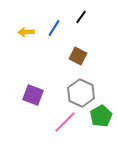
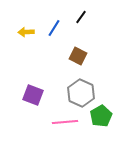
pink line: rotated 40 degrees clockwise
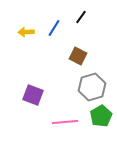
gray hexagon: moved 11 px right, 6 px up; rotated 20 degrees clockwise
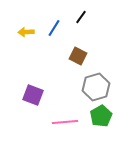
gray hexagon: moved 4 px right
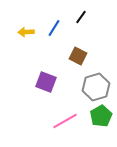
purple square: moved 13 px right, 13 px up
pink line: moved 1 px up; rotated 25 degrees counterclockwise
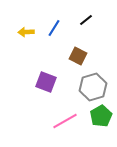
black line: moved 5 px right, 3 px down; rotated 16 degrees clockwise
gray hexagon: moved 3 px left
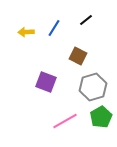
green pentagon: moved 1 px down
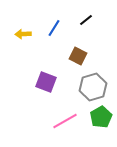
yellow arrow: moved 3 px left, 2 px down
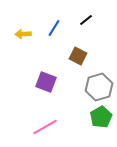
gray hexagon: moved 6 px right
pink line: moved 20 px left, 6 px down
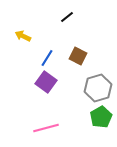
black line: moved 19 px left, 3 px up
blue line: moved 7 px left, 30 px down
yellow arrow: moved 2 px down; rotated 28 degrees clockwise
purple square: rotated 15 degrees clockwise
gray hexagon: moved 1 px left, 1 px down
pink line: moved 1 px right, 1 px down; rotated 15 degrees clockwise
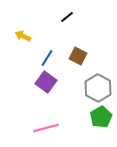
gray hexagon: rotated 16 degrees counterclockwise
